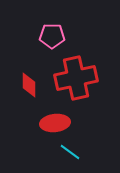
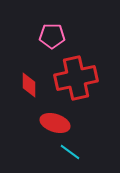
red ellipse: rotated 24 degrees clockwise
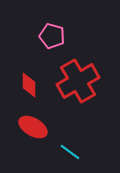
pink pentagon: rotated 15 degrees clockwise
red cross: moved 2 px right, 3 px down; rotated 18 degrees counterclockwise
red ellipse: moved 22 px left, 4 px down; rotated 12 degrees clockwise
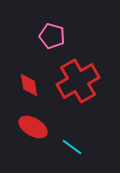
red diamond: rotated 10 degrees counterclockwise
cyan line: moved 2 px right, 5 px up
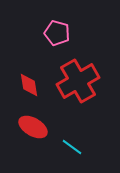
pink pentagon: moved 5 px right, 3 px up
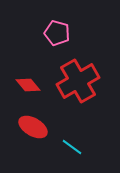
red diamond: moved 1 px left; rotated 30 degrees counterclockwise
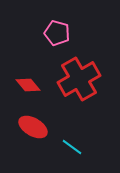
red cross: moved 1 px right, 2 px up
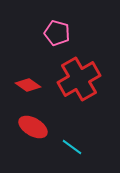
red diamond: rotated 15 degrees counterclockwise
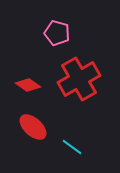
red ellipse: rotated 12 degrees clockwise
